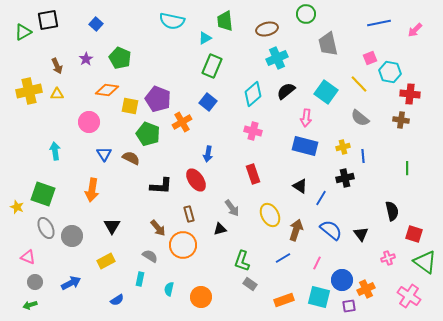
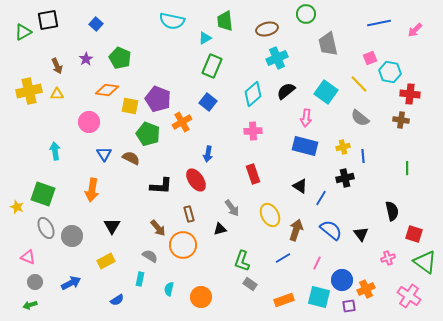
pink cross at (253, 131): rotated 18 degrees counterclockwise
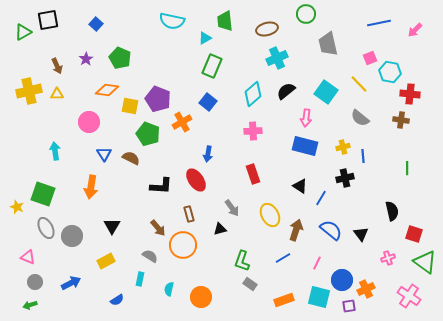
orange arrow at (92, 190): moved 1 px left, 3 px up
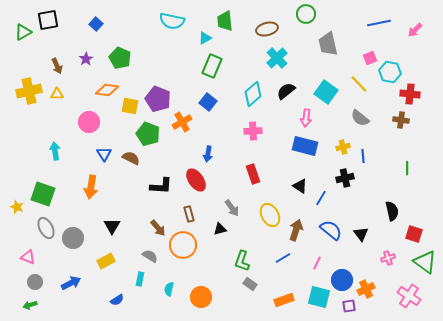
cyan cross at (277, 58): rotated 20 degrees counterclockwise
gray circle at (72, 236): moved 1 px right, 2 px down
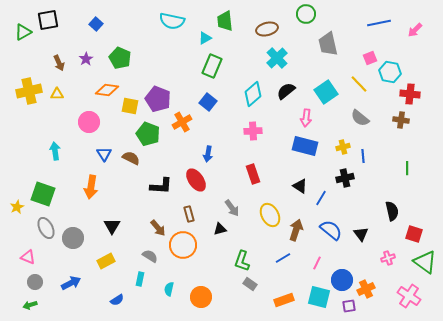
brown arrow at (57, 66): moved 2 px right, 3 px up
cyan square at (326, 92): rotated 20 degrees clockwise
yellow star at (17, 207): rotated 24 degrees clockwise
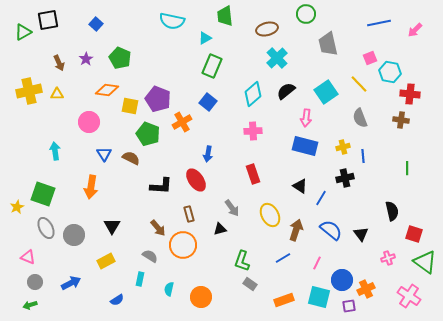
green trapezoid at (225, 21): moved 5 px up
gray semicircle at (360, 118): rotated 30 degrees clockwise
gray circle at (73, 238): moved 1 px right, 3 px up
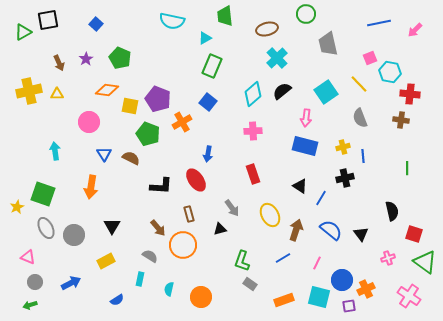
black semicircle at (286, 91): moved 4 px left
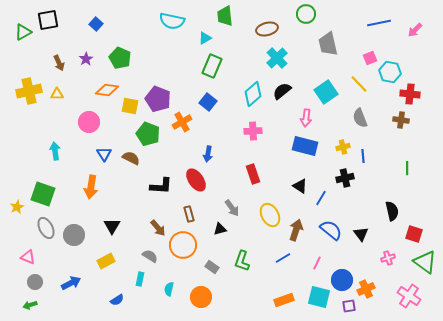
gray rectangle at (250, 284): moved 38 px left, 17 px up
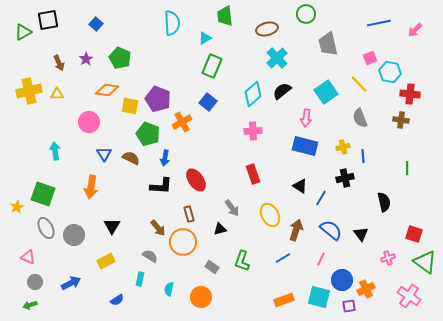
cyan semicircle at (172, 21): moved 2 px down; rotated 105 degrees counterclockwise
blue arrow at (208, 154): moved 43 px left, 4 px down
black semicircle at (392, 211): moved 8 px left, 9 px up
orange circle at (183, 245): moved 3 px up
pink line at (317, 263): moved 4 px right, 4 px up
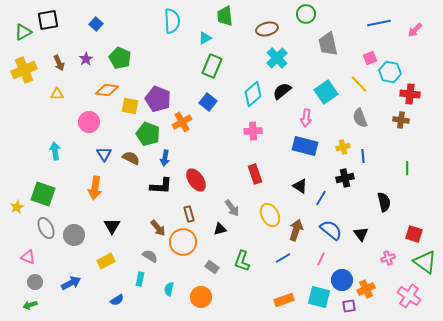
cyan semicircle at (172, 23): moved 2 px up
yellow cross at (29, 91): moved 5 px left, 21 px up; rotated 10 degrees counterclockwise
red rectangle at (253, 174): moved 2 px right
orange arrow at (91, 187): moved 4 px right, 1 px down
